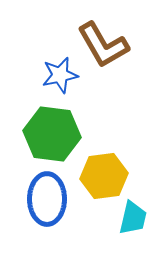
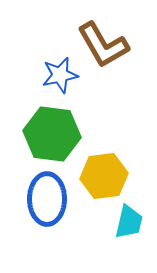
cyan trapezoid: moved 4 px left, 4 px down
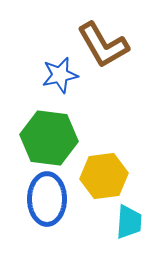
green hexagon: moved 3 px left, 4 px down
cyan trapezoid: rotated 9 degrees counterclockwise
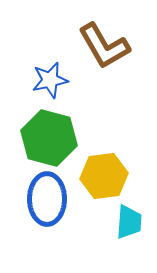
brown L-shape: moved 1 px right, 1 px down
blue star: moved 10 px left, 5 px down
green hexagon: rotated 8 degrees clockwise
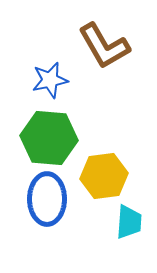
green hexagon: rotated 10 degrees counterclockwise
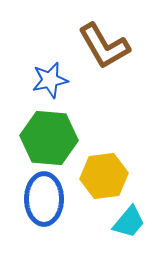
blue ellipse: moved 3 px left
cyan trapezoid: rotated 36 degrees clockwise
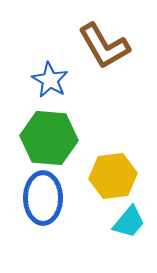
blue star: rotated 30 degrees counterclockwise
yellow hexagon: moved 9 px right
blue ellipse: moved 1 px left, 1 px up
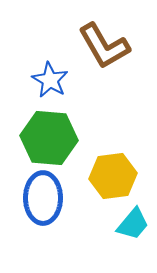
cyan trapezoid: moved 4 px right, 2 px down
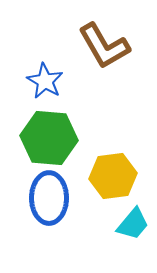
blue star: moved 5 px left, 1 px down
blue ellipse: moved 6 px right
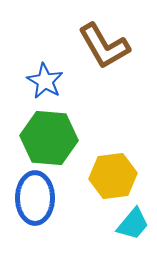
blue ellipse: moved 14 px left
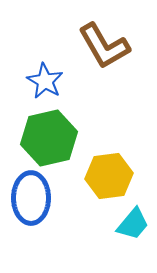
green hexagon: rotated 18 degrees counterclockwise
yellow hexagon: moved 4 px left
blue ellipse: moved 4 px left
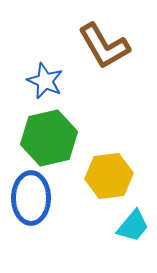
blue star: rotated 6 degrees counterclockwise
cyan trapezoid: moved 2 px down
